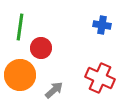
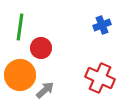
blue cross: rotated 30 degrees counterclockwise
gray arrow: moved 9 px left
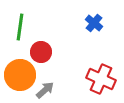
blue cross: moved 8 px left, 2 px up; rotated 30 degrees counterclockwise
red circle: moved 4 px down
red cross: moved 1 px right, 1 px down
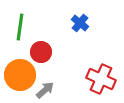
blue cross: moved 14 px left
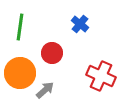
blue cross: moved 1 px down
red circle: moved 11 px right, 1 px down
orange circle: moved 2 px up
red cross: moved 3 px up
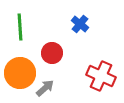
green line: rotated 12 degrees counterclockwise
gray arrow: moved 2 px up
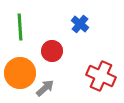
red circle: moved 2 px up
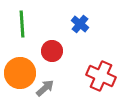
green line: moved 2 px right, 3 px up
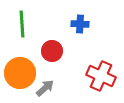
blue cross: rotated 36 degrees counterclockwise
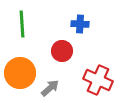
red circle: moved 10 px right
red cross: moved 3 px left, 4 px down
gray arrow: moved 5 px right
